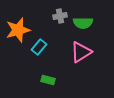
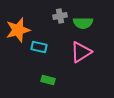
cyan rectangle: rotated 63 degrees clockwise
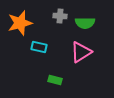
gray cross: rotated 16 degrees clockwise
green semicircle: moved 2 px right
orange star: moved 2 px right, 7 px up
green rectangle: moved 7 px right
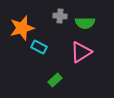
orange star: moved 2 px right, 5 px down
cyan rectangle: rotated 14 degrees clockwise
green rectangle: rotated 56 degrees counterclockwise
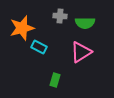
green rectangle: rotated 32 degrees counterclockwise
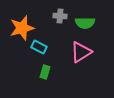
green rectangle: moved 10 px left, 8 px up
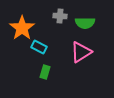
orange star: rotated 20 degrees counterclockwise
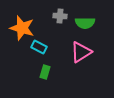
orange star: rotated 20 degrees counterclockwise
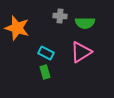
orange star: moved 5 px left
cyan rectangle: moved 7 px right, 6 px down
green rectangle: rotated 32 degrees counterclockwise
